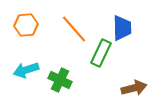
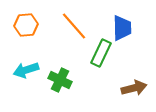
orange line: moved 3 px up
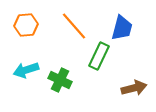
blue trapezoid: rotated 16 degrees clockwise
green rectangle: moved 2 px left, 3 px down
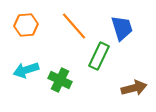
blue trapezoid: rotated 32 degrees counterclockwise
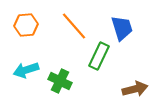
green cross: moved 1 px down
brown arrow: moved 1 px right, 1 px down
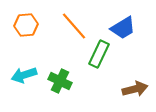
blue trapezoid: moved 1 px right; rotated 76 degrees clockwise
green rectangle: moved 2 px up
cyan arrow: moved 2 px left, 5 px down
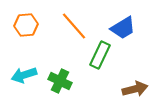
green rectangle: moved 1 px right, 1 px down
